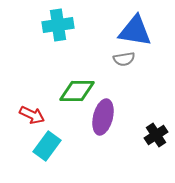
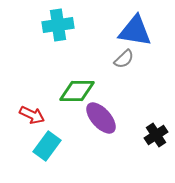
gray semicircle: rotated 35 degrees counterclockwise
purple ellipse: moved 2 px left, 1 px down; rotated 56 degrees counterclockwise
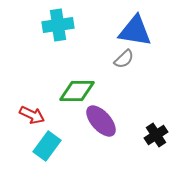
purple ellipse: moved 3 px down
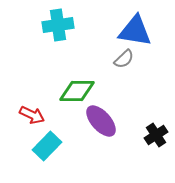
cyan rectangle: rotated 8 degrees clockwise
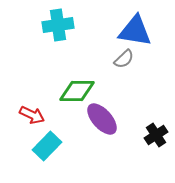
purple ellipse: moved 1 px right, 2 px up
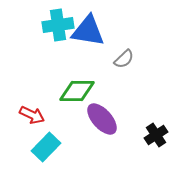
blue triangle: moved 47 px left
cyan rectangle: moved 1 px left, 1 px down
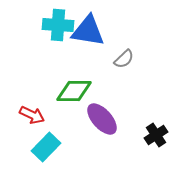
cyan cross: rotated 12 degrees clockwise
green diamond: moved 3 px left
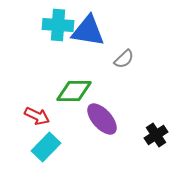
red arrow: moved 5 px right, 1 px down
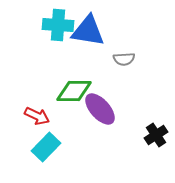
gray semicircle: rotated 40 degrees clockwise
purple ellipse: moved 2 px left, 10 px up
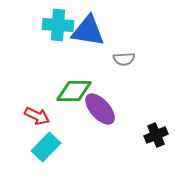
black cross: rotated 10 degrees clockwise
